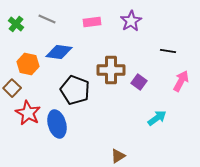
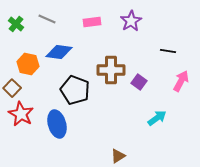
red star: moved 7 px left, 1 px down
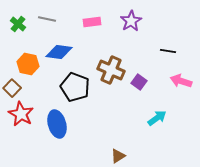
gray line: rotated 12 degrees counterclockwise
green cross: moved 2 px right
brown cross: rotated 24 degrees clockwise
pink arrow: rotated 100 degrees counterclockwise
black pentagon: moved 3 px up
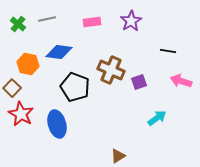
gray line: rotated 24 degrees counterclockwise
purple square: rotated 35 degrees clockwise
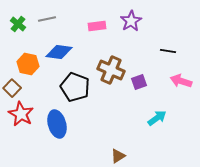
pink rectangle: moved 5 px right, 4 px down
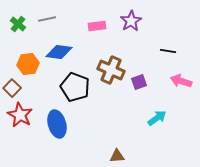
orange hexagon: rotated 20 degrees counterclockwise
red star: moved 1 px left, 1 px down
brown triangle: moved 1 px left; rotated 28 degrees clockwise
